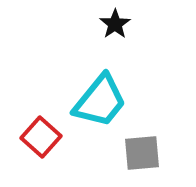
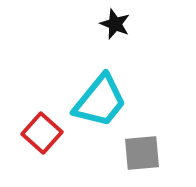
black star: rotated 16 degrees counterclockwise
red square: moved 1 px right, 4 px up
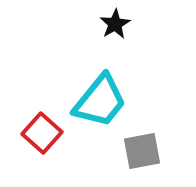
black star: rotated 20 degrees clockwise
gray square: moved 2 px up; rotated 6 degrees counterclockwise
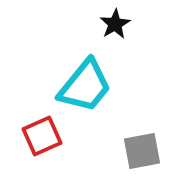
cyan trapezoid: moved 15 px left, 15 px up
red square: moved 3 px down; rotated 24 degrees clockwise
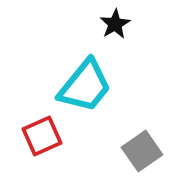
gray square: rotated 24 degrees counterclockwise
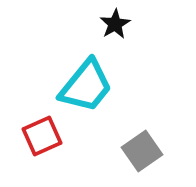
cyan trapezoid: moved 1 px right
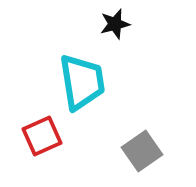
black star: rotated 16 degrees clockwise
cyan trapezoid: moved 4 px left, 4 px up; rotated 48 degrees counterclockwise
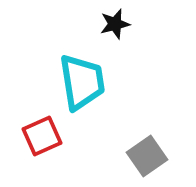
gray square: moved 5 px right, 5 px down
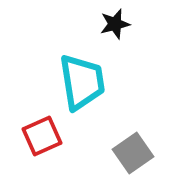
gray square: moved 14 px left, 3 px up
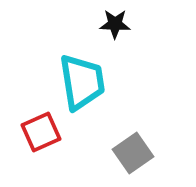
black star: rotated 16 degrees clockwise
red square: moved 1 px left, 4 px up
